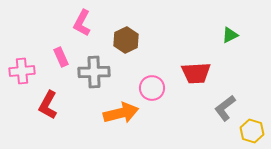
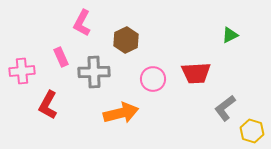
pink circle: moved 1 px right, 9 px up
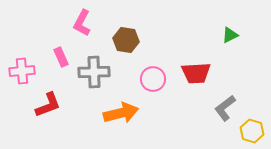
brown hexagon: rotated 25 degrees counterclockwise
red L-shape: rotated 140 degrees counterclockwise
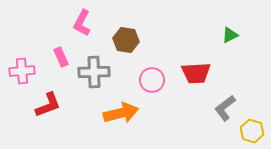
pink circle: moved 1 px left, 1 px down
